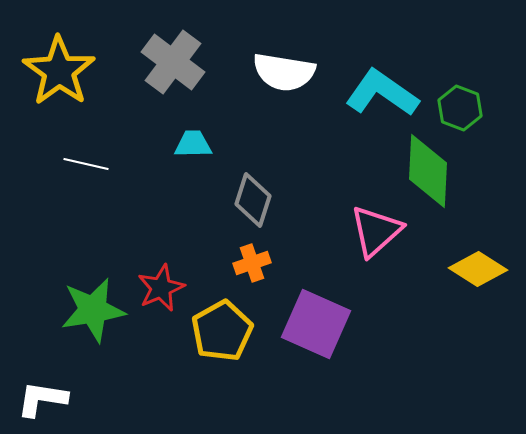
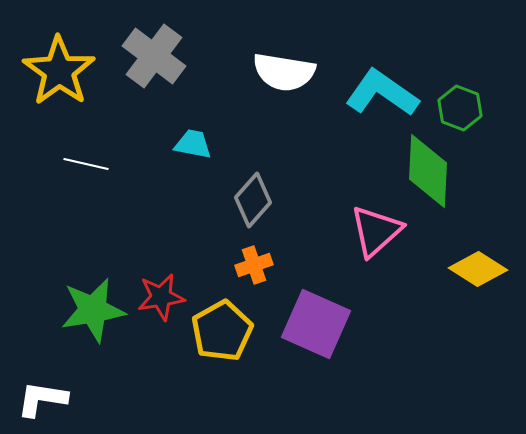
gray cross: moved 19 px left, 6 px up
cyan trapezoid: rotated 12 degrees clockwise
gray diamond: rotated 24 degrees clockwise
orange cross: moved 2 px right, 2 px down
red star: moved 9 px down; rotated 15 degrees clockwise
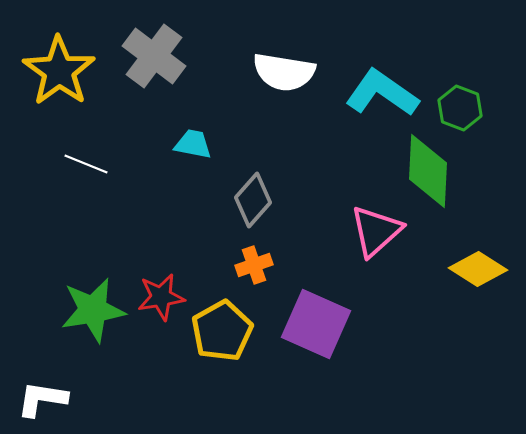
white line: rotated 9 degrees clockwise
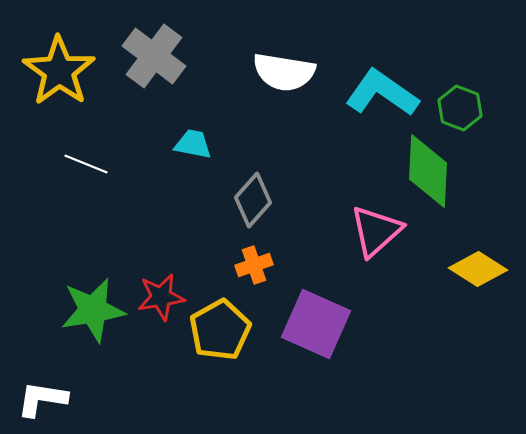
yellow pentagon: moved 2 px left, 1 px up
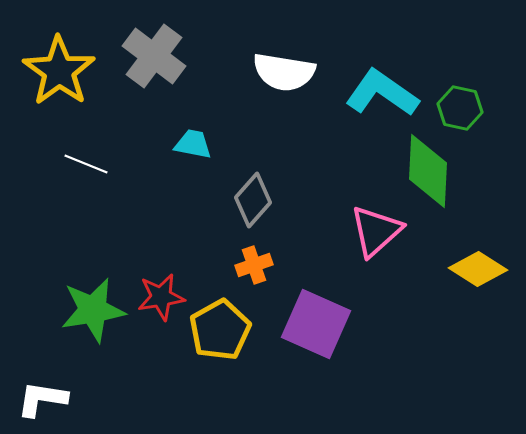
green hexagon: rotated 9 degrees counterclockwise
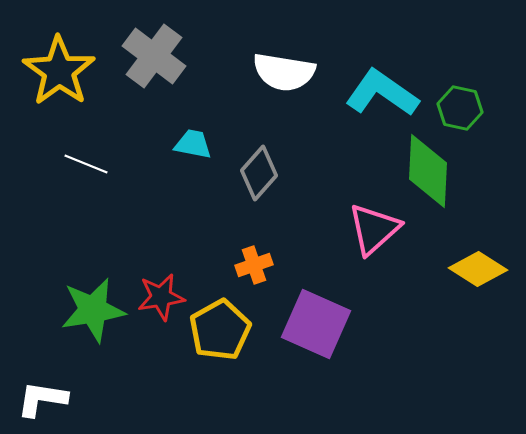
gray diamond: moved 6 px right, 27 px up
pink triangle: moved 2 px left, 2 px up
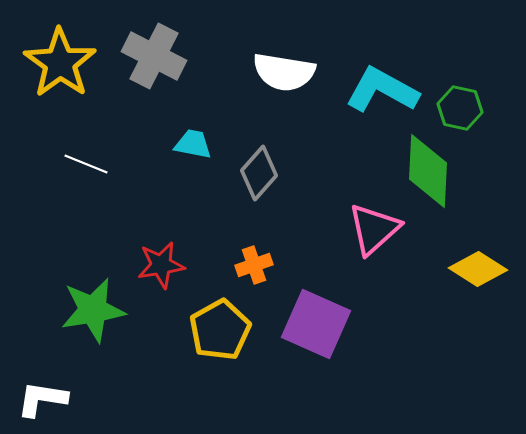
gray cross: rotated 10 degrees counterclockwise
yellow star: moved 1 px right, 8 px up
cyan L-shape: moved 3 px up; rotated 6 degrees counterclockwise
red star: moved 32 px up
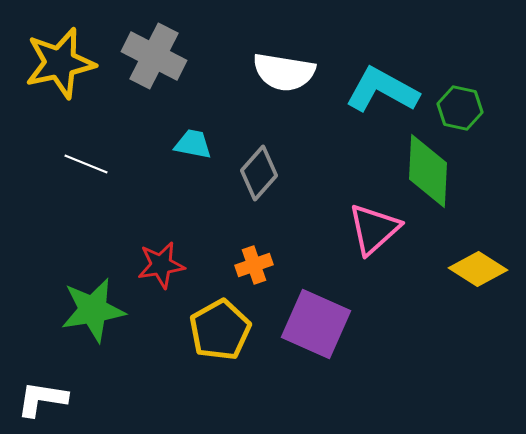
yellow star: rotated 24 degrees clockwise
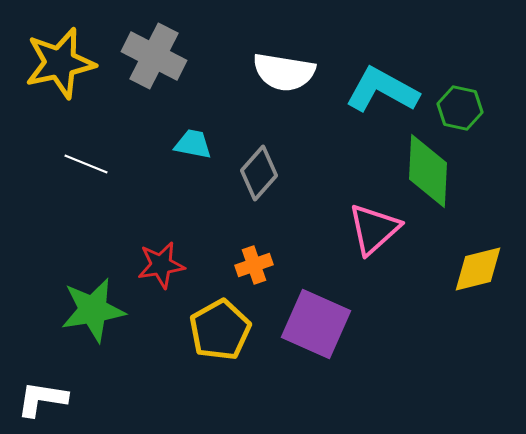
yellow diamond: rotated 46 degrees counterclockwise
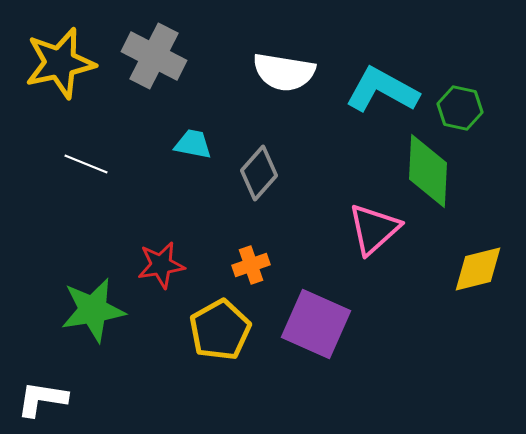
orange cross: moved 3 px left
